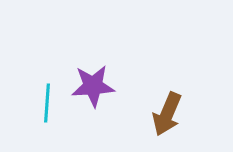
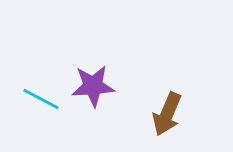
cyan line: moved 6 px left, 4 px up; rotated 66 degrees counterclockwise
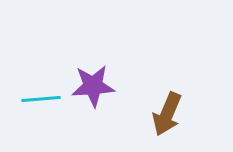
cyan line: rotated 33 degrees counterclockwise
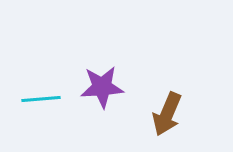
purple star: moved 9 px right, 1 px down
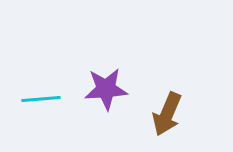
purple star: moved 4 px right, 2 px down
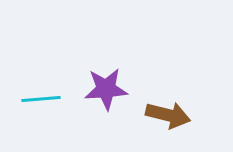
brown arrow: moved 1 px right, 1 px down; rotated 99 degrees counterclockwise
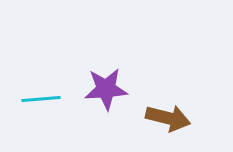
brown arrow: moved 3 px down
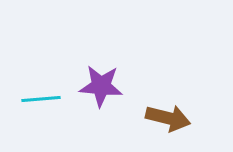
purple star: moved 5 px left, 3 px up; rotated 9 degrees clockwise
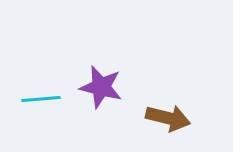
purple star: moved 1 px down; rotated 9 degrees clockwise
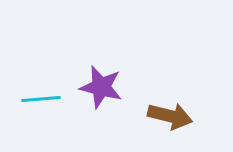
brown arrow: moved 2 px right, 2 px up
